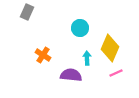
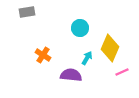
gray rectangle: rotated 56 degrees clockwise
cyan arrow: rotated 32 degrees clockwise
pink line: moved 6 px right, 1 px up
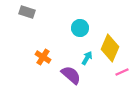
gray rectangle: rotated 28 degrees clockwise
orange cross: moved 2 px down
purple semicircle: rotated 35 degrees clockwise
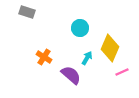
orange cross: moved 1 px right
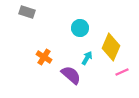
yellow diamond: moved 1 px right, 1 px up
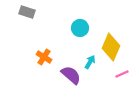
cyan arrow: moved 3 px right, 4 px down
pink line: moved 2 px down
